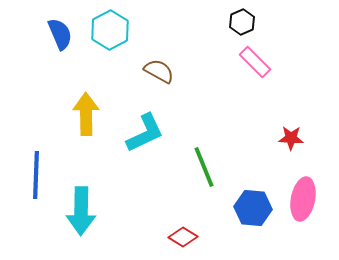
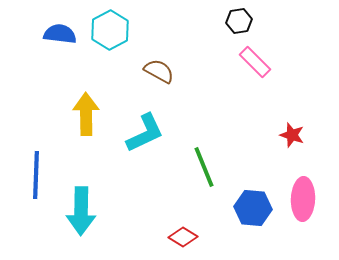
black hexagon: moved 3 px left, 1 px up; rotated 15 degrees clockwise
blue semicircle: rotated 60 degrees counterclockwise
red star: moved 1 px right, 3 px up; rotated 15 degrees clockwise
pink ellipse: rotated 9 degrees counterclockwise
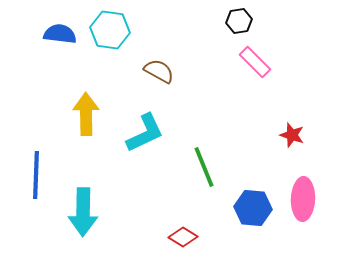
cyan hexagon: rotated 24 degrees counterclockwise
cyan arrow: moved 2 px right, 1 px down
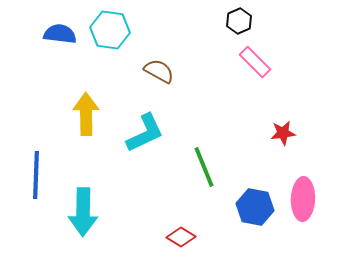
black hexagon: rotated 15 degrees counterclockwise
red star: moved 9 px left, 2 px up; rotated 25 degrees counterclockwise
blue hexagon: moved 2 px right, 1 px up; rotated 6 degrees clockwise
red diamond: moved 2 px left
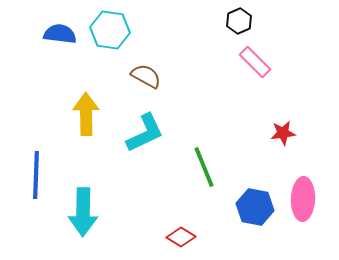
brown semicircle: moved 13 px left, 5 px down
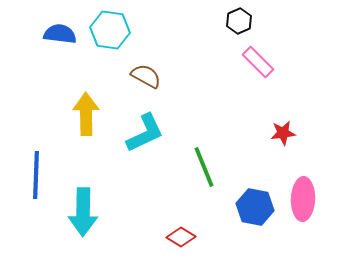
pink rectangle: moved 3 px right
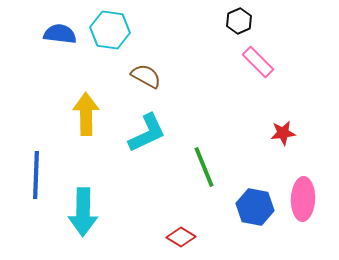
cyan L-shape: moved 2 px right
